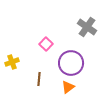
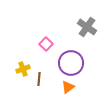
yellow cross: moved 11 px right, 7 px down
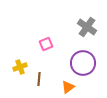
pink square: rotated 24 degrees clockwise
purple circle: moved 12 px right
yellow cross: moved 3 px left, 2 px up
